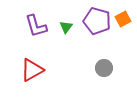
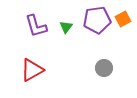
purple pentagon: moved 1 px up; rotated 24 degrees counterclockwise
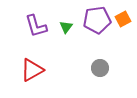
gray circle: moved 4 px left
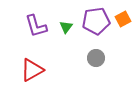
purple pentagon: moved 1 px left, 1 px down
gray circle: moved 4 px left, 10 px up
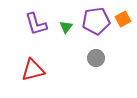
purple L-shape: moved 2 px up
red triangle: moved 1 px right; rotated 15 degrees clockwise
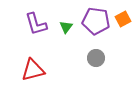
purple pentagon: rotated 16 degrees clockwise
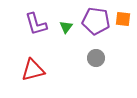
orange square: rotated 35 degrees clockwise
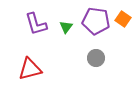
orange square: rotated 28 degrees clockwise
red triangle: moved 3 px left, 1 px up
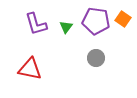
red triangle: rotated 25 degrees clockwise
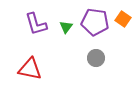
purple pentagon: moved 1 px left, 1 px down
